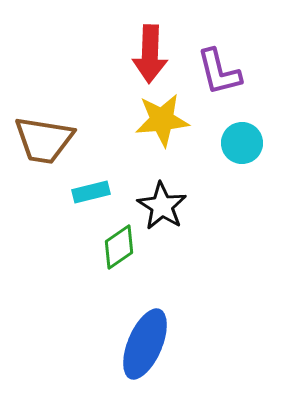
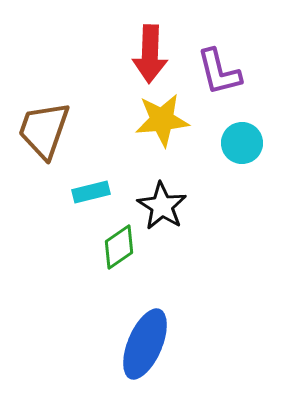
brown trapezoid: moved 10 px up; rotated 100 degrees clockwise
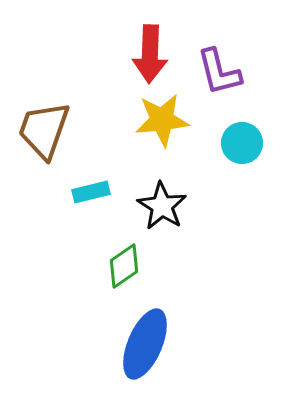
green diamond: moved 5 px right, 19 px down
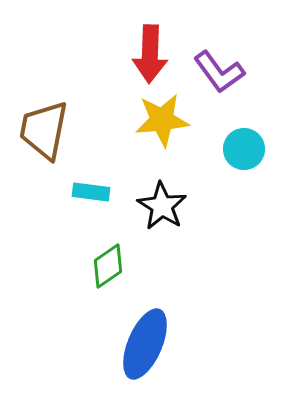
purple L-shape: rotated 22 degrees counterclockwise
brown trapezoid: rotated 8 degrees counterclockwise
cyan circle: moved 2 px right, 6 px down
cyan rectangle: rotated 21 degrees clockwise
green diamond: moved 16 px left
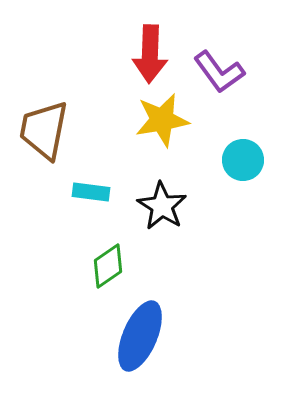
yellow star: rotated 4 degrees counterclockwise
cyan circle: moved 1 px left, 11 px down
blue ellipse: moved 5 px left, 8 px up
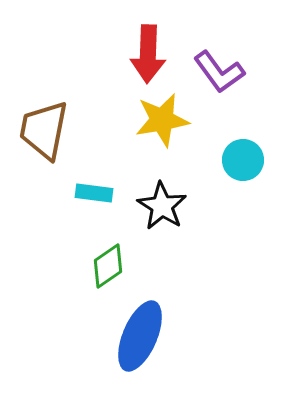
red arrow: moved 2 px left
cyan rectangle: moved 3 px right, 1 px down
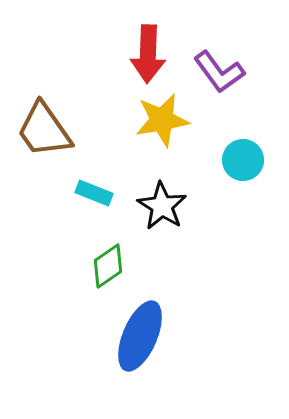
brown trapezoid: rotated 46 degrees counterclockwise
cyan rectangle: rotated 15 degrees clockwise
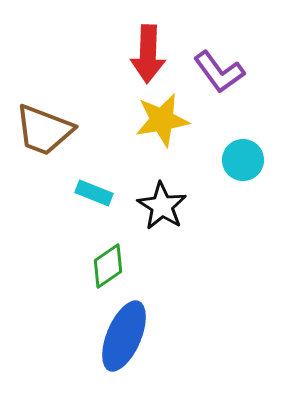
brown trapezoid: rotated 34 degrees counterclockwise
blue ellipse: moved 16 px left
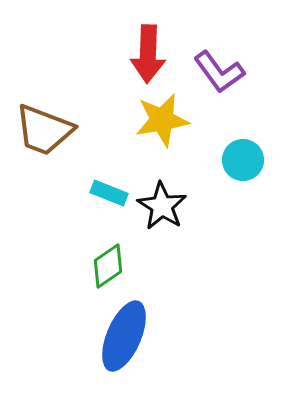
cyan rectangle: moved 15 px right
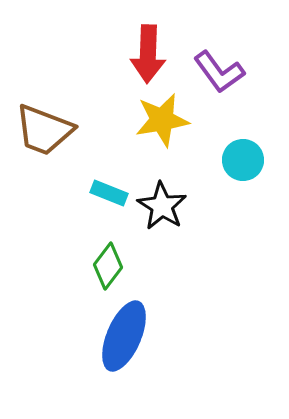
green diamond: rotated 18 degrees counterclockwise
